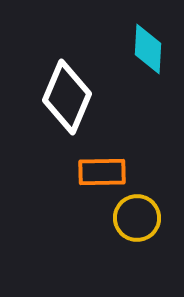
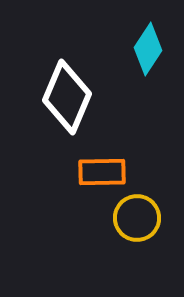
cyan diamond: rotated 30 degrees clockwise
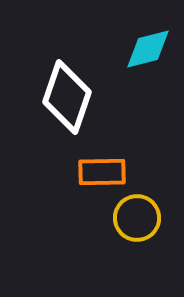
cyan diamond: rotated 42 degrees clockwise
white diamond: rotated 4 degrees counterclockwise
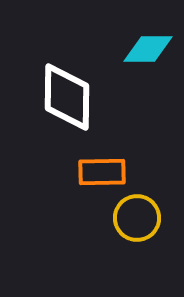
cyan diamond: rotated 15 degrees clockwise
white diamond: rotated 18 degrees counterclockwise
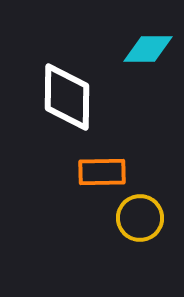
yellow circle: moved 3 px right
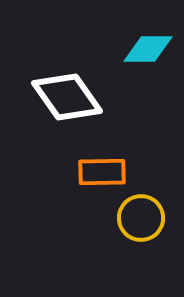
white diamond: rotated 36 degrees counterclockwise
yellow circle: moved 1 px right
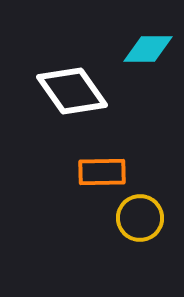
white diamond: moved 5 px right, 6 px up
yellow circle: moved 1 px left
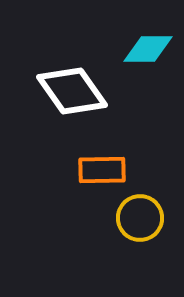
orange rectangle: moved 2 px up
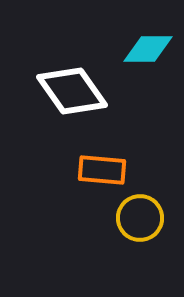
orange rectangle: rotated 6 degrees clockwise
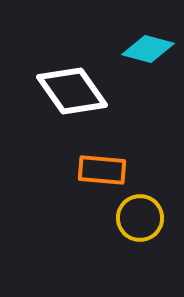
cyan diamond: rotated 15 degrees clockwise
